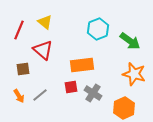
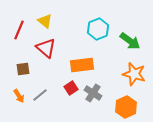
yellow triangle: moved 1 px up
red triangle: moved 3 px right, 2 px up
red square: moved 1 px down; rotated 24 degrees counterclockwise
orange hexagon: moved 2 px right, 1 px up
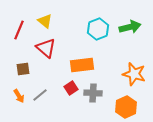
green arrow: moved 14 px up; rotated 50 degrees counterclockwise
gray cross: rotated 30 degrees counterclockwise
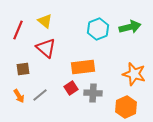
red line: moved 1 px left
orange rectangle: moved 1 px right, 2 px down
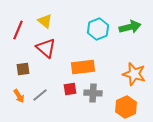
red square: moved 1 px left, 1 px down; rotated 24 degrees clockwise
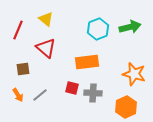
yellow triangle: moved 1 px right, 2 px up
orange rectangle: moved 4 px right, 5 px up
red square: moved 2 px right, 1 px up; rotated 24 degrees clockwise
orange arrow: moved 1 px left, 1 px up
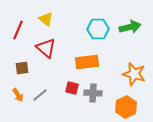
cyan hexagon: rotated 20 degrees clockwise
brown square: moved 1 px left, 1 px up
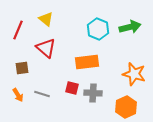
cyan hexagon: rotated 25 degrees clockwise
gray line: moved 2 px right, 1 px up; rotated 56 degrees clockwise
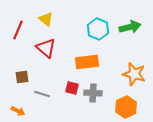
brown square: moved 9 px down
orange arrow: moved 16 px down; rotated 32 degrees counterclockwise
